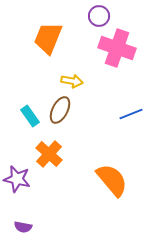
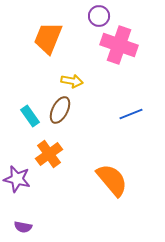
pink cross: moved 2 px right, 3 px up
orange cross: rotated 12 degrees clockwise
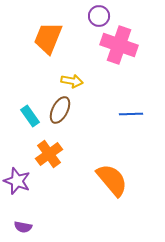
blue line: rotated 20 degrees clockwise
purple star: moved 2 px down; rotated 8 degrees clockwise
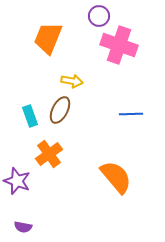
cyan rectangle: rotated 15 degrees clockwise
orange semicircle: moved 4 px right, 3 px up
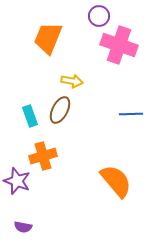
orange cross: moved 6 px left, 2 px down; rotated 20 degrees clockwise
orange semicircle: moved 4 px down
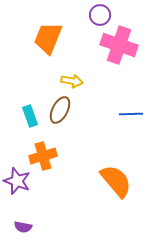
purple circle: moved 1 px right, 1 px up
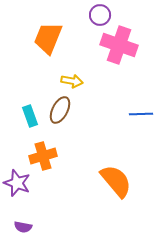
blue line: moved 10 px right
purple star: moved 2 px down
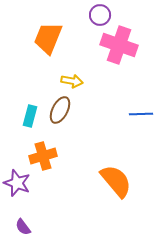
cyan rectangle: rotated 35 degrees clockwise
purple semicircle: rotated 42 degrees clockwise
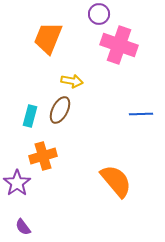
purple circle: moved 1 px left, 1 px up
purple star: rotated 16 degrees clockwise
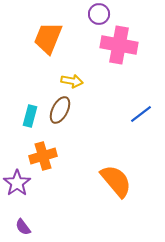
pink cross: rotated 9 degrees counterclockwise
blue line: rotated 35 degrees counterclockwise
